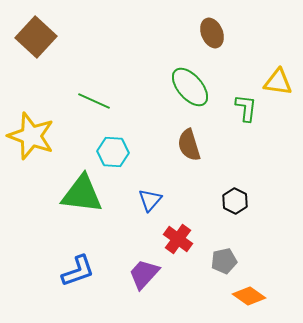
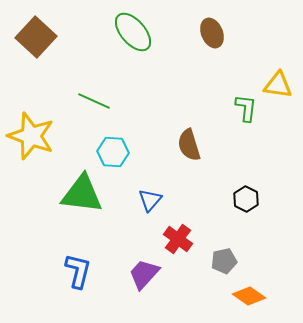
yellow triangle: moved 3 px down
green ellipse: moved 57 px left, 55 px up
black hexagon: moved 11 px right, 2 px up
blue L-shape: rotated 57 degrees counterclockwise
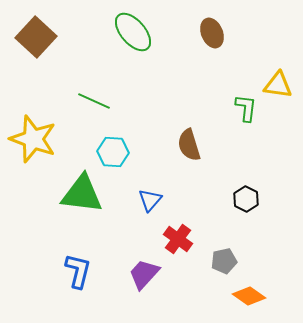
yellow star: moved 2 px right, 3 px down
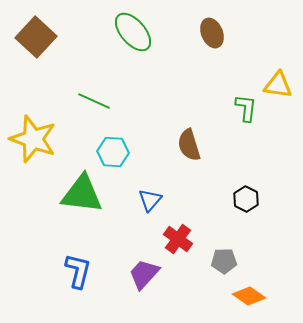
gray pentagon: rotated 10 degrees clockwise
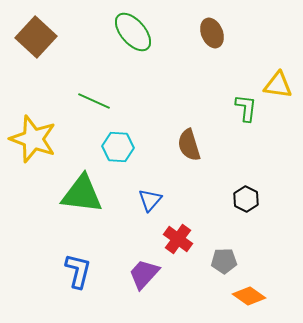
cyan hexagon: moved 5 px right, 5 px up
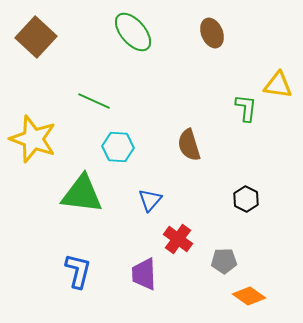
purple trapezoid: rotated 44 degrees counterclockwise
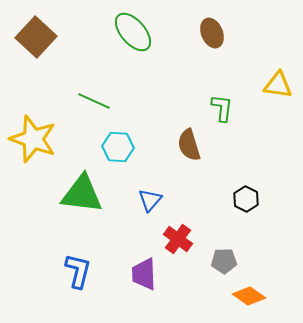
green L-shape: moved 24 px left
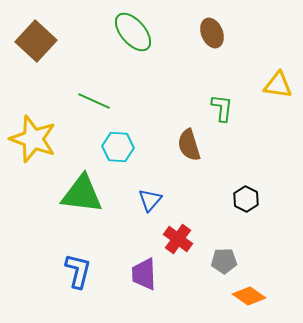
brown square: moved 4 px down
